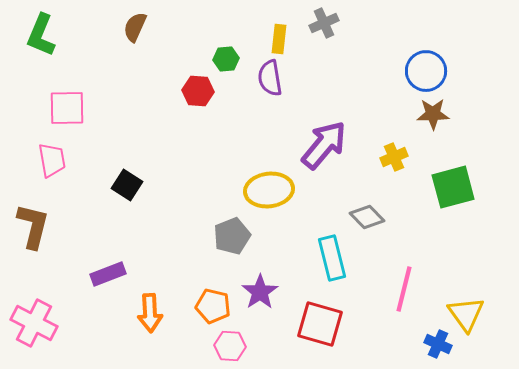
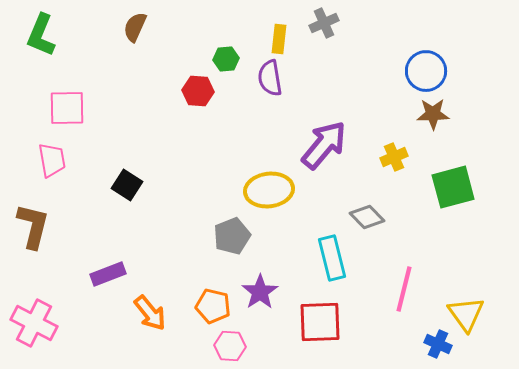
orange arrow: rotated 36 degrees counterclockwise
red square: moved 2 px up; rotated 18 degrees counterclockwise
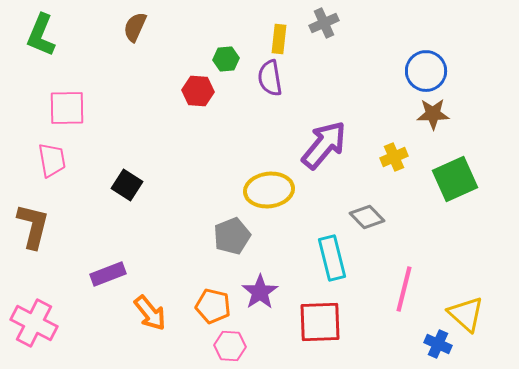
green square: moved 2 px right, 8 px up; rotated 9 degrees counterclockwise
yellow triangle: rotated 12 degrees counterclockwise
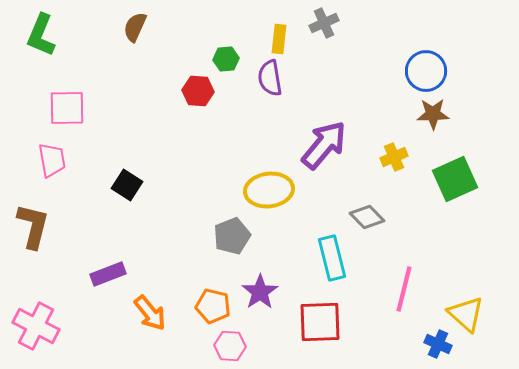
pink cross: moved 2 px right, 3 px down
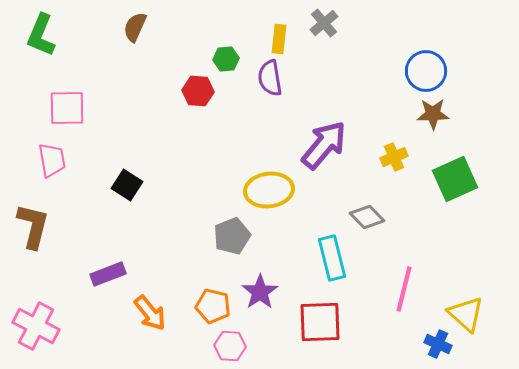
gray cross: rotated 16 degrees counterclockwise
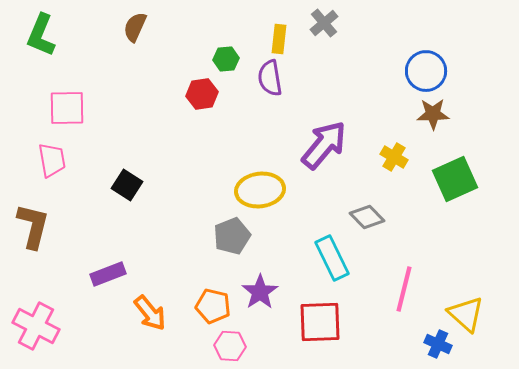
red hexagon: moved 4 px right, 3 px down; rotated 12 degrees counterclockwise
yellow cross: rotated 36 degrees counterclockwise
yellow ellipse: moved 9 px left
cyan rectangle: rotated 12 degrees counterclockwise
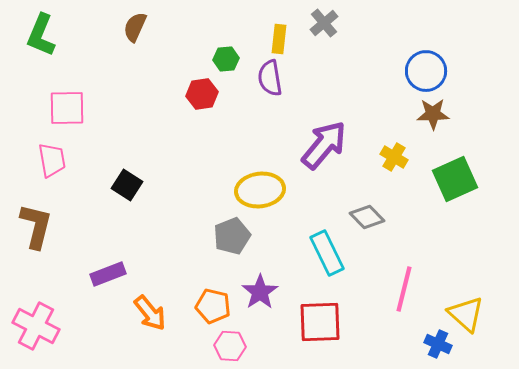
brown L-shape: moved 3 px right
cyan rectangle: moved 5 px left, 5 px up
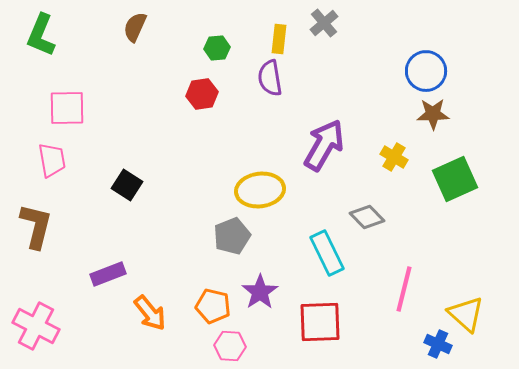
green hexagon: moved 9 px left, 11 px up
purple arrow: rotated 10 degrees counterclockwise
